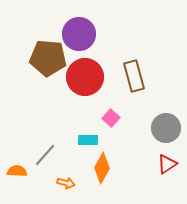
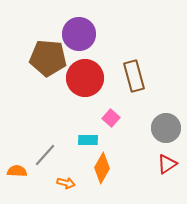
red circle: moved 1 px down
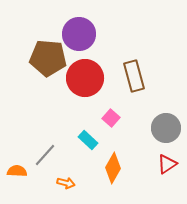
cyan rectangle: rotated 42 degrees clockwise
orange diamond: moved 11 px right
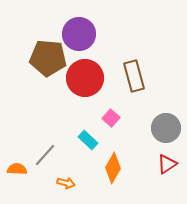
orange semicircle: moved 2 px up
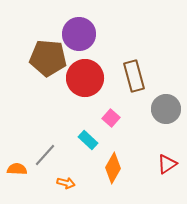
gray circle: moved 19 px up
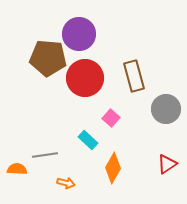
gray line: rotated 40 degrees clockwise
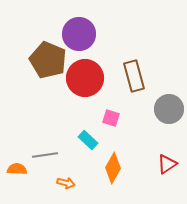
brown pentagon: moved 2 px down; rotated 18 degrees clockwise
gray circle: moved 3 px right
pink square: rotated 24 degrees counterclockwise
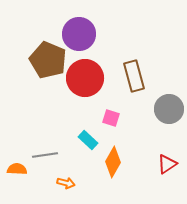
orange diamond: moved 6 px up
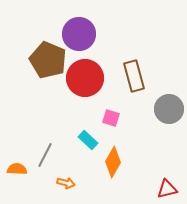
gray line: rotated 55 degrees counterclockwise
red triangle: moved 25 px down; rotated 20 degrees clockwise
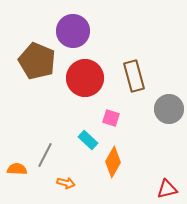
purple circle: moved 6 px left, 3 px up
brown pentagon: moved 11 px left, 1 px down
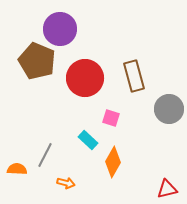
purple circle: moved 13 px left, 2 px up
